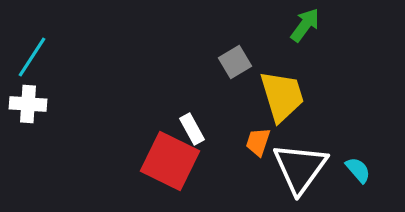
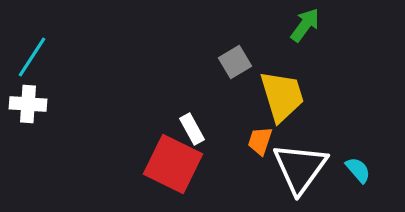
orange trapezoid: moved 2 px right, 1 px up
red square: moved 3 px right, 3 px down
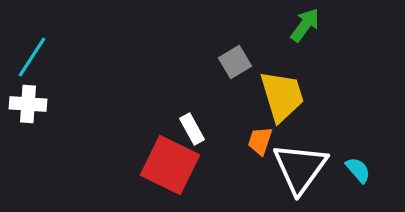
red square: moved 3 px left, 1 px down
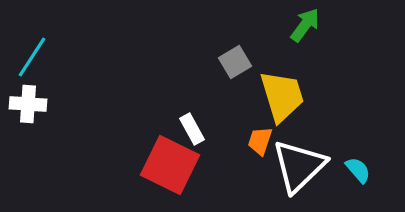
white triangle: moved 1 px left, 2 px up; rotated 10 degrees clockwise
